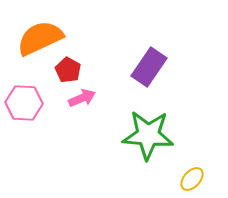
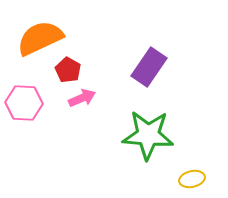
yellow ellipse: rotated 35 degrees clockwise
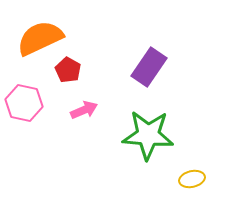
pink arrow: moved 2 px right, 12 px down
pink hexagon: rotated 9 degrees clockwise
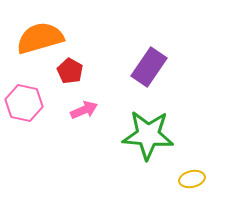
orange semicircle: rotated 9 degrees clockwise
red pentagon: moved 2 px right, 1 px down
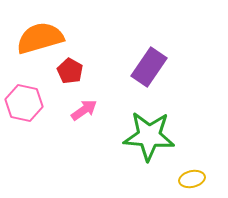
pink arrow: rotated 12 degrees counterclockwise
green star: moved 1 px right, 1 px down
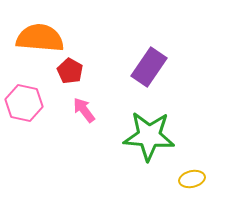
orange semicircle: rotated 21 degrees clockwise
pink arrow: rotated 92 degrees counterclockwise
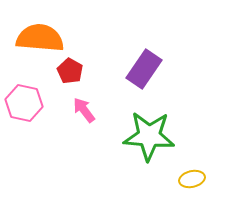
purple rectangle: moved 5 px left, 2 px down
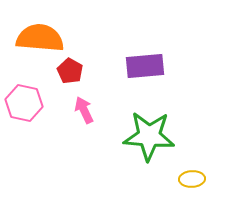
purple rectangle: moved 1 px right, 3 px up; rotated 51 degrees clockwise
pink arrow: rotated 12 degrees clockwise
yellow ellipse: rotated 10 degrees clockwise
